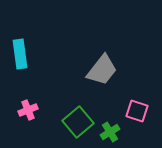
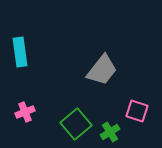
cyan rectangle: moved 2 px up
pink cross: moved 3 px left, 2 px down
green square: moved 2 px left, 2 px down
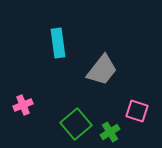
cyan rectangle: moved 38 px right, 9 px up
pink cross: moved 2 px left, 7 px up
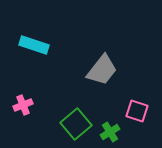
cyan rectangle: moved 24 px left, 2 px down; rotated 64 degrees counterclockwise
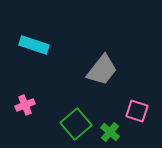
pink cross: moved 2 px right
green cross: rotated 18 degrees counterclockwise
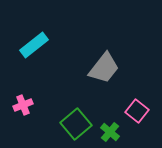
cyan rectangle: rotated 56 degrees counterclockwise
gray trapezoid: moved 2 px right, 2 px up
pink cross: moved 2 px left
pink square: rotated 20 degrees clockwise
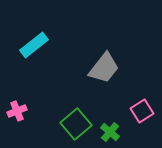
pink cross: moved 6 px left, 6 px down
pink square: moved 5 px right; rotated 20 degrees clockwise
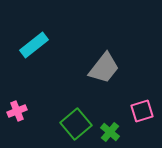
pink square: rotated 15 degrees clockwise
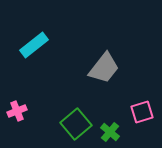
pink square: moved 1 px down
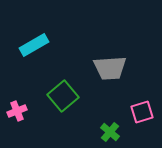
cyan rectangle: rotated 8 degrees clockwise
gray trapezoid: moved 6 px right; rotated 48 degrees clockwise
green square: moved 13 px left, 28 px up
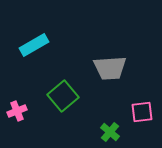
pink square: rotated 10 degrees clockwise
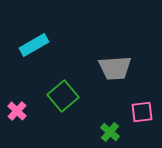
gray trapezoid: moved 5 px right
pink cross: rotated 24 degrees counterclockwise
